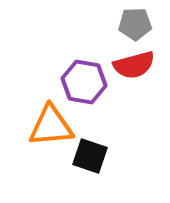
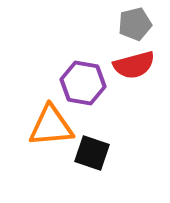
gray pentagon: rotated 12 degrees counterclockwise
purple hexagon: moved 1 px left, 1 px down
black square: moved 2 px right, 3 px up
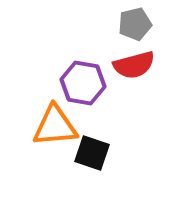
orange triangle: moved 4 px right
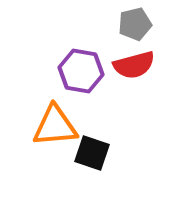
purple hexagon: moved 2 px left, 12 px up
